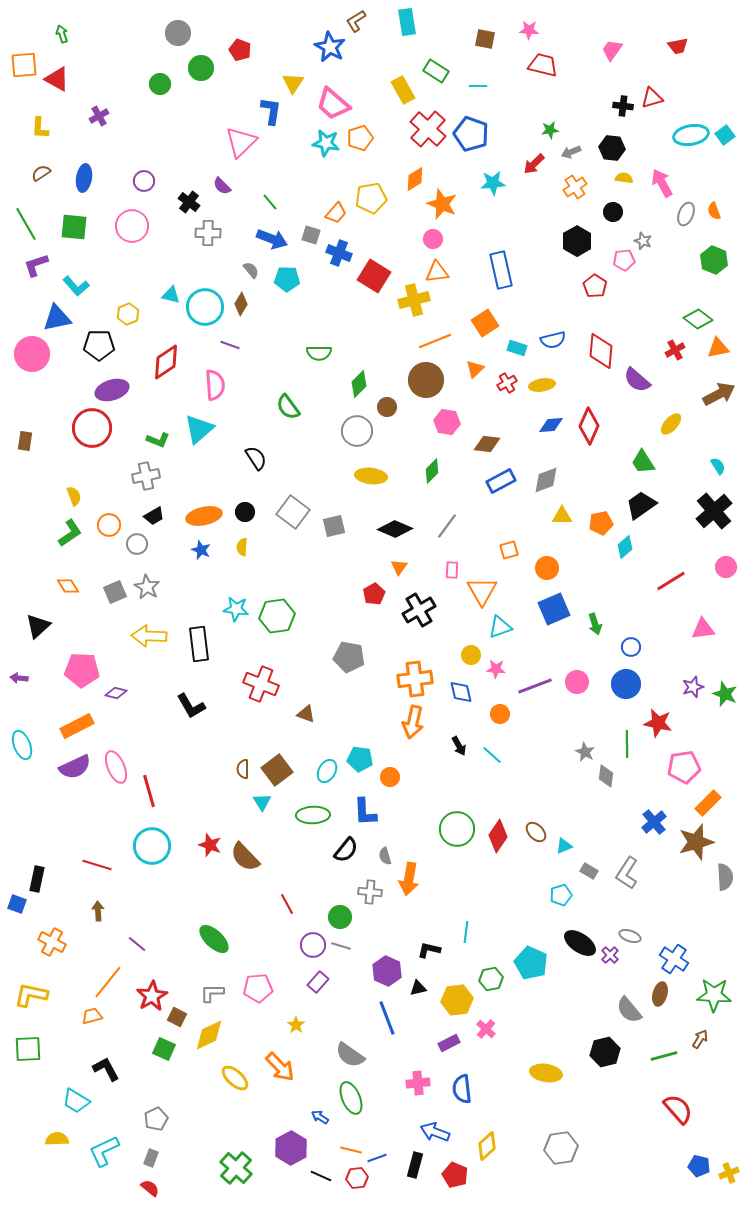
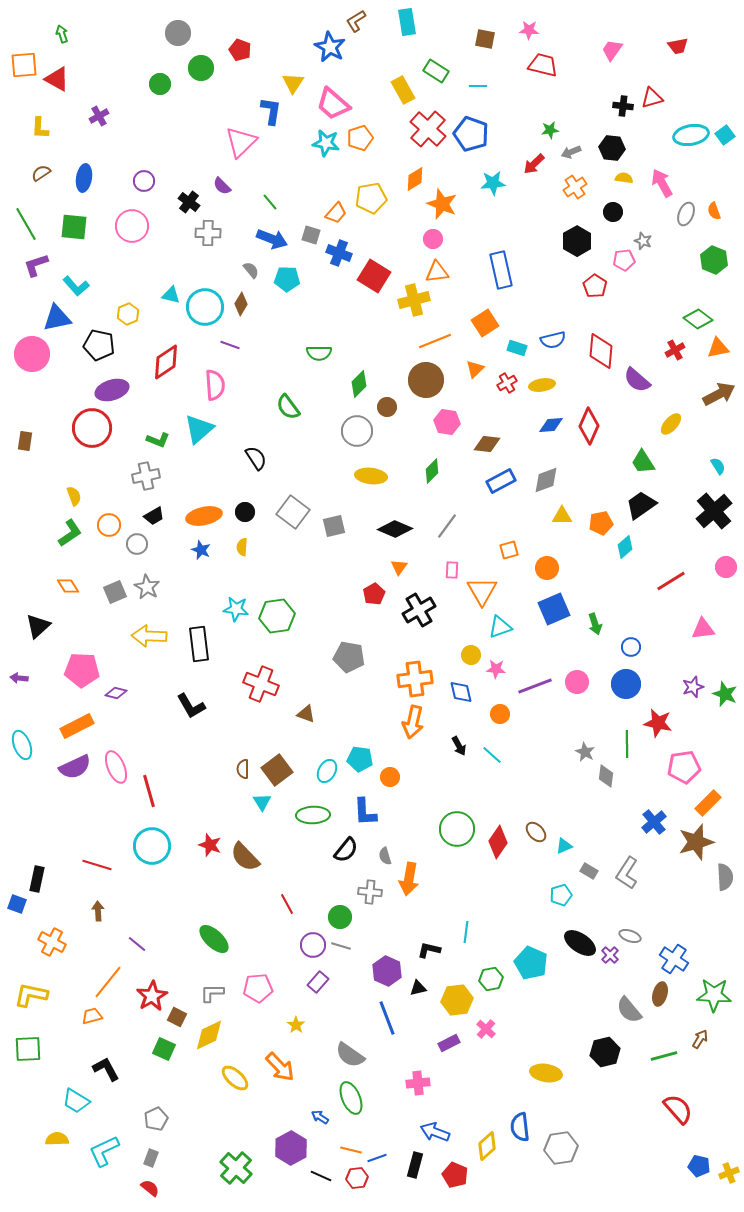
black pentagon at (99, 345): rotated 12 degrees clockwise
red diamond at (498, 836): moved 6 px down
blue semicircle at (462, 1089): moved 58 px right, 38 px down
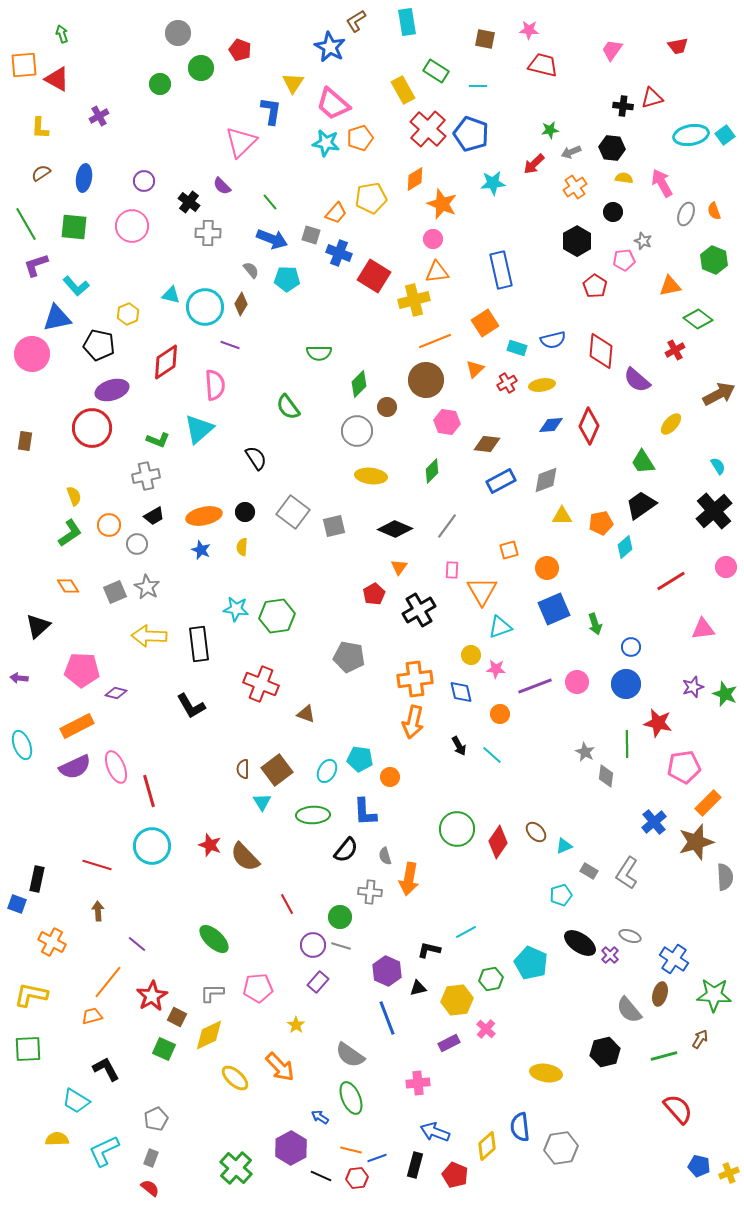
orange triangle at (718, 348): moved 48 px left, 62 px up
cyan line at (466, 932): rotated 55 degrees clockwise
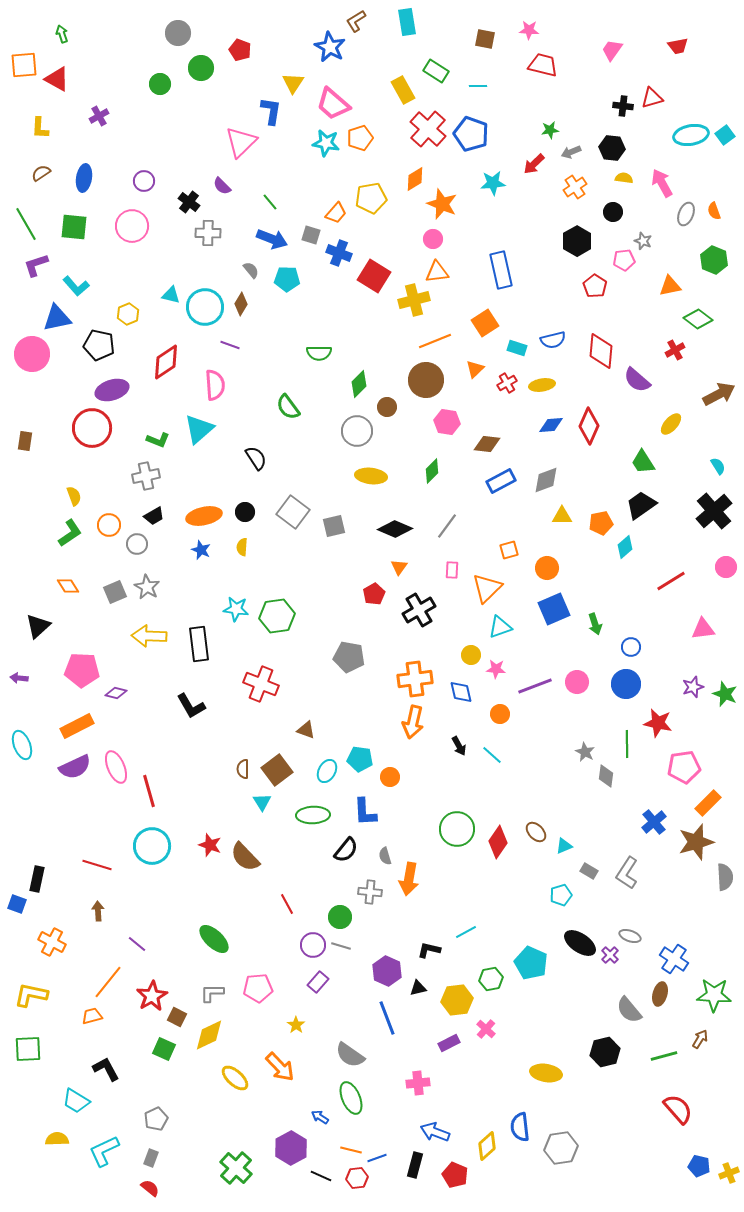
orange triangle at (482, 591): moved 5 px right, 3 px up; rotated 16 degrees clockwise
brown triangle at (306, 714): moved 16 px down
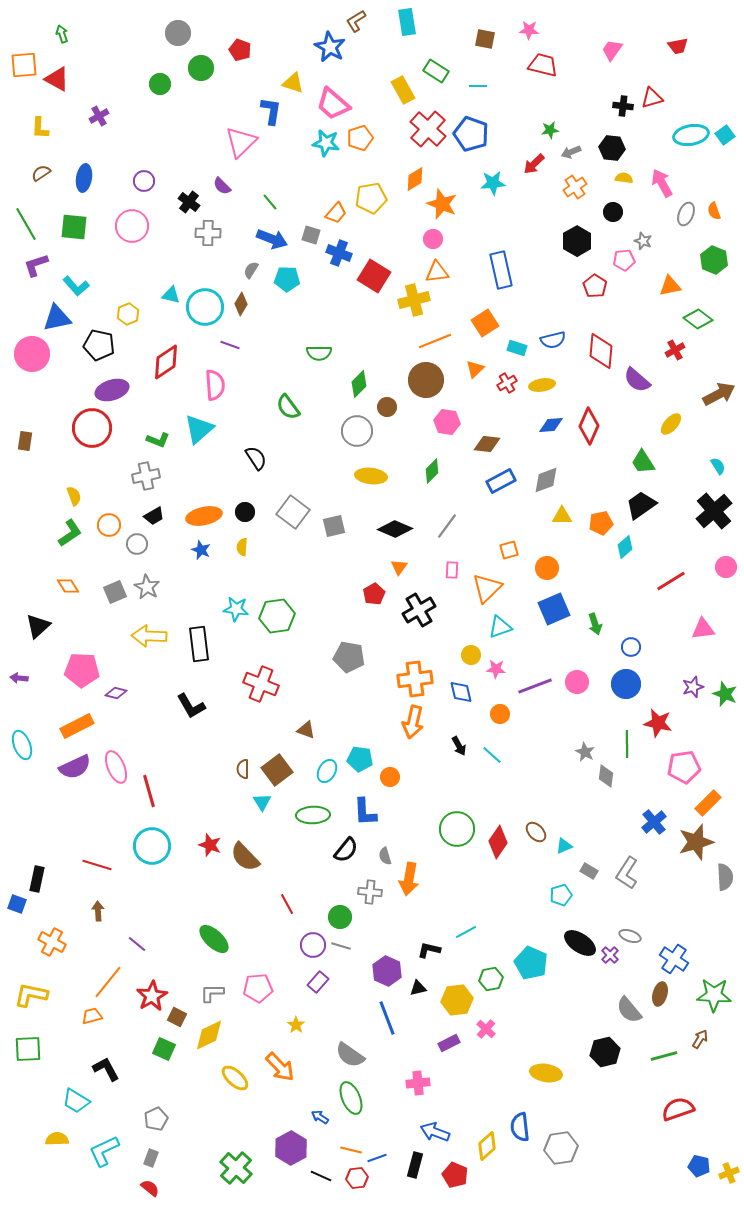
yellow triangle at (293, 83): rotated 45 degrees counterclockwise
gray semicircle at (251, 270): rotated 108 degrees counterclockwise
red semicircle at (678, 1109): rotated 68 degrees counterclockwise
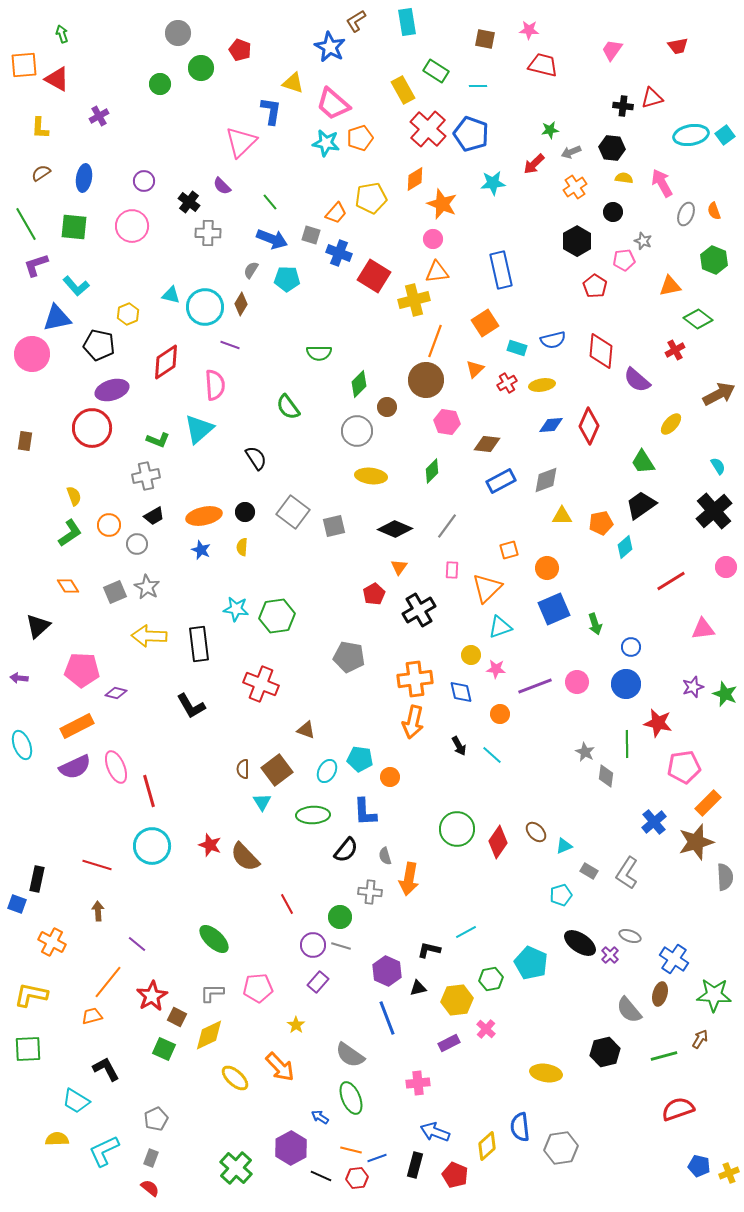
orange line at (435, 341): rotated 48 degrees counterclockwise
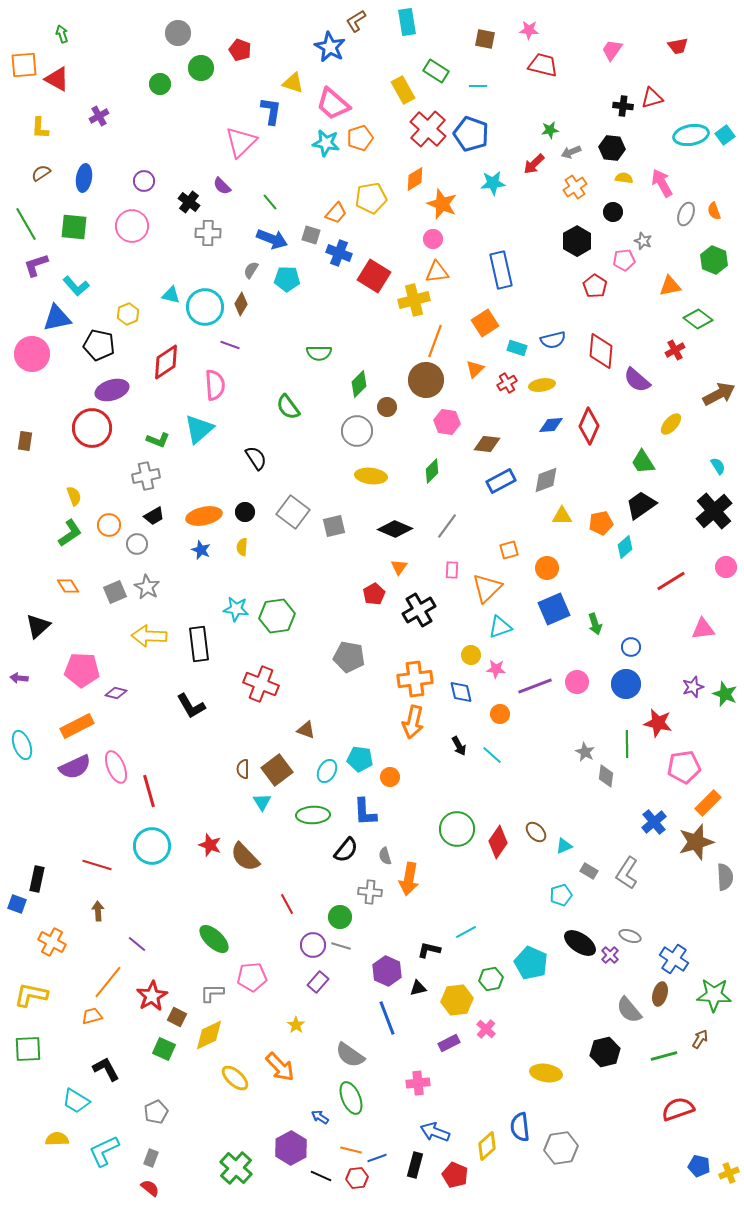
pink pentagon at (258, 988): moved 6 px left, 11 px up
gray pentagon at (156, 1119): moved 7 px up
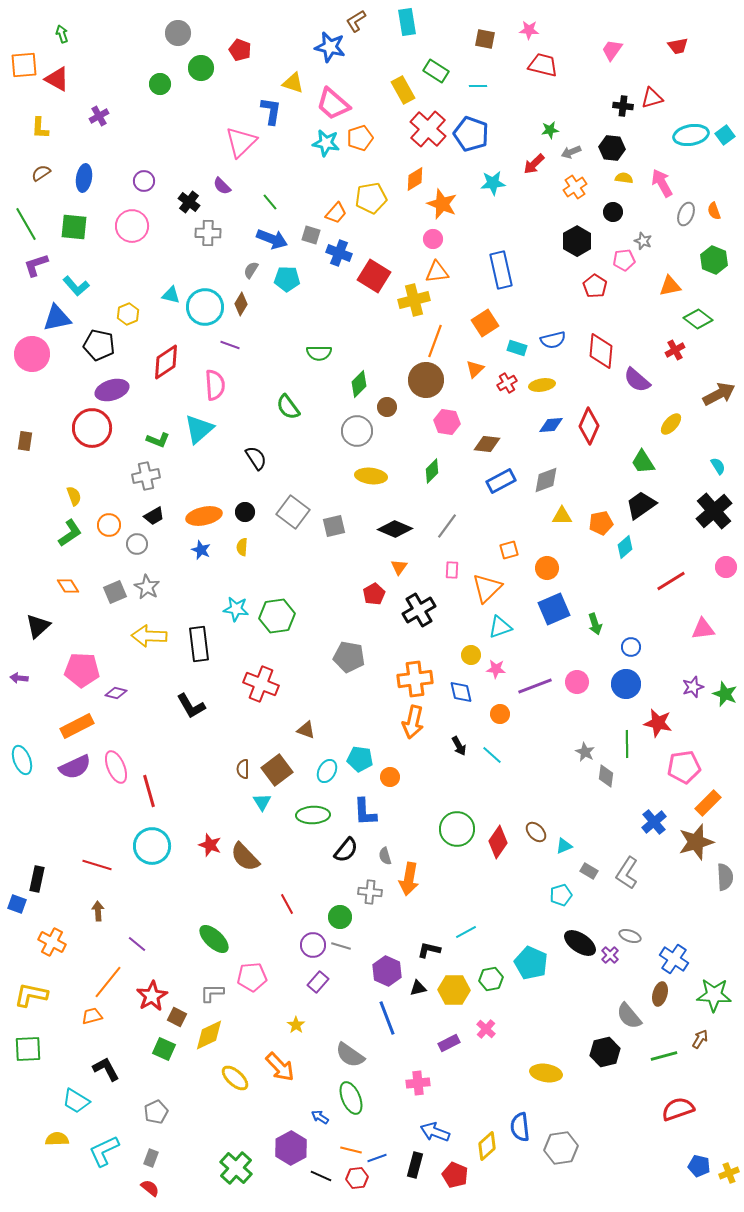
blue star at (330, 47): rotated 16 degrees counterclockwise
cyan ellipse at (22, 745): moved 15 px down
yellow hexagon at (457, 1000): moved 3 px left, 10 px up; rotated 8 degrees clockwise
gray semicircle at (629, 1010): moved 6 px down
